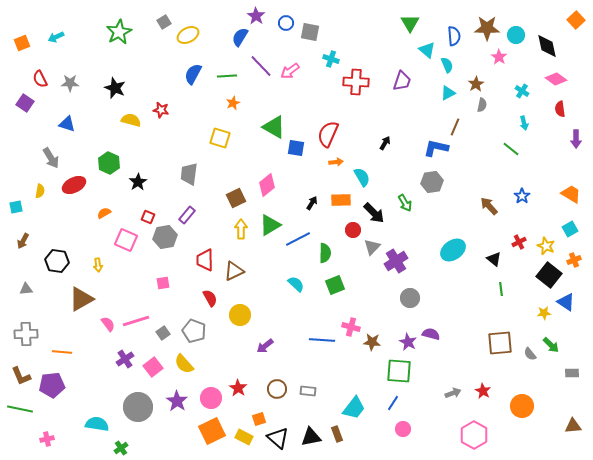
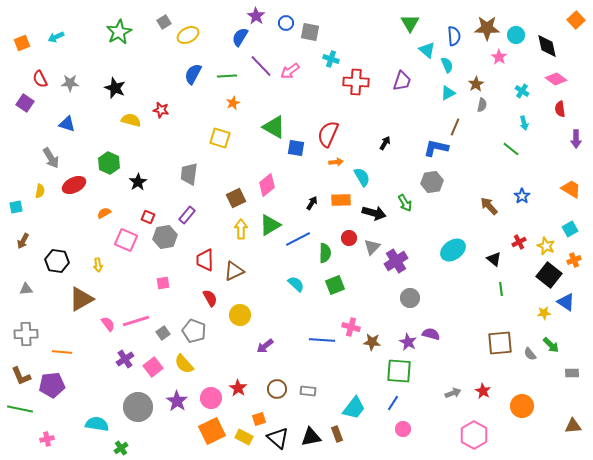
orange trapezoid at (571, 194): moved 5 px up
black arrow at (374, 213): rotated 30 degrees counterclockwise
red circle at (353, 230): moved 4 px left, 8 px down
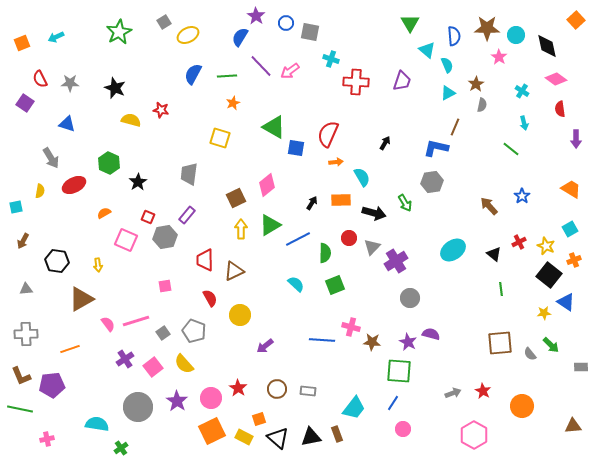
black triangle at (494, 259): moved 5 px up
pink square at (163, 283): moved 2 px right, 3 px down
orange line at (62, 352): moved 8 px right, 3 px up; rotated 24 degrees counterclockwise
gray rectangle at (572, 373): moved 9 px right, 6 px up
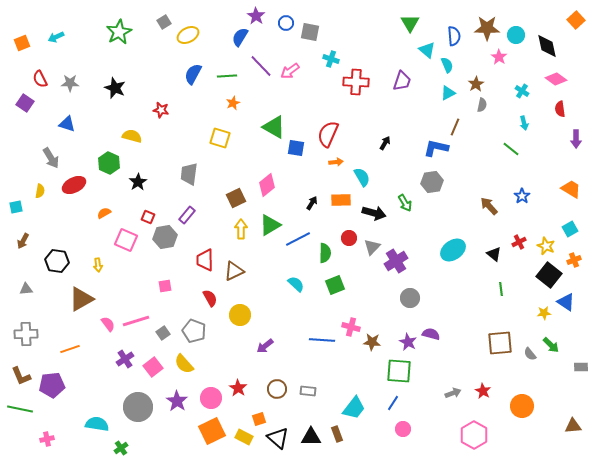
yellow semicircle at (131, 120): moved 1 px right, 16 px down
black triangle at (311, 437): rotated 10 degrees clockwise
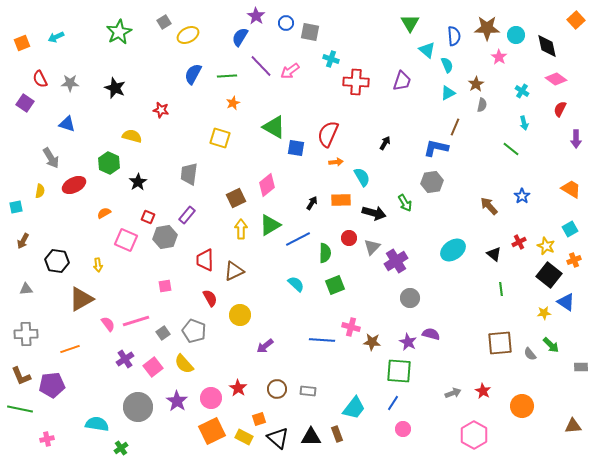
red semicircle at (560, 109): rotated 35 degrees clockwise
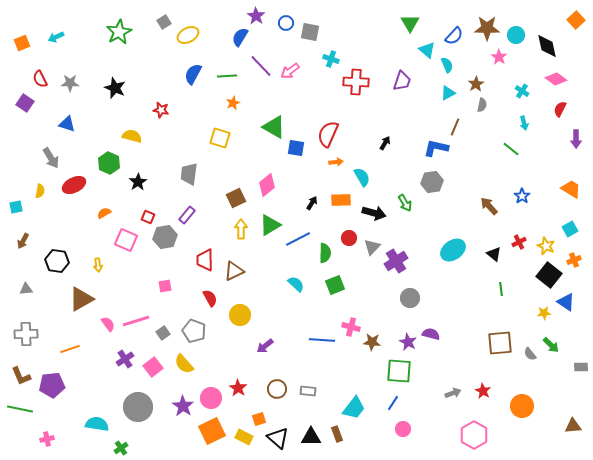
blue semicircle at (454, 36): rotated 48 degrees clockwise
purple star at (177, 401): moved 6 px right, 5 px down
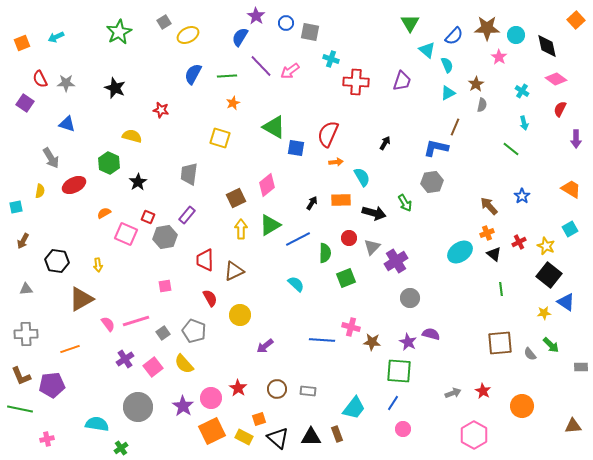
gray star at (70, 83): moved 4 px left
pink square at (126, 240): moved 6 px up
cyan ellipse at (453, 250): moved 7 px right, 2 px down
orange cross at (574, 260): moved 87 px left, 27 px up
green square at (335, 285): moved 11 px right, 7 px up
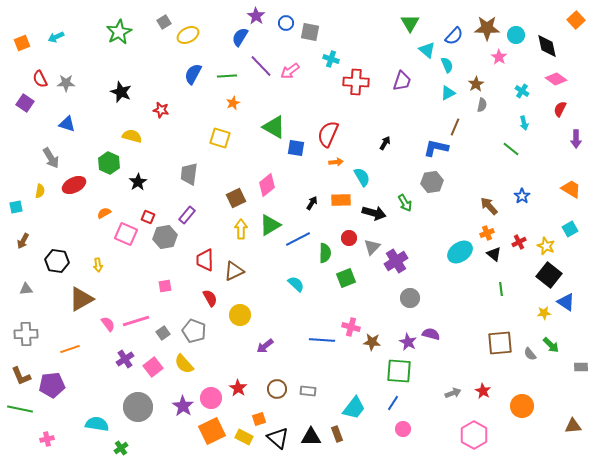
black star at (115, 88): moved 6 px right, 4 px down
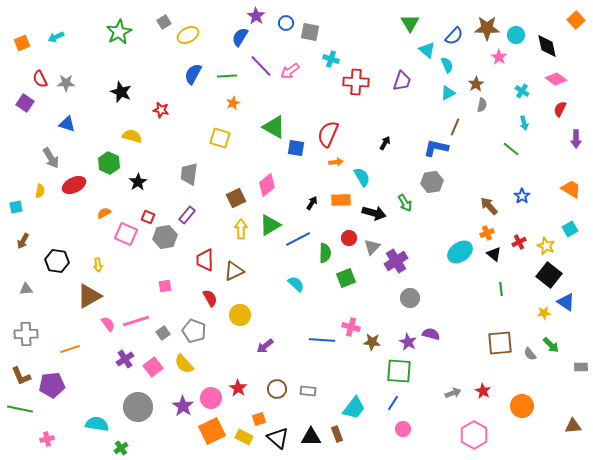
brown triangle at (81, 299): moved 8 px right, 3 px up
